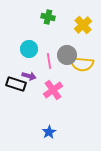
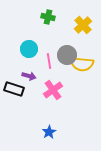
black rectangle: moved 2 px left, 5 px down
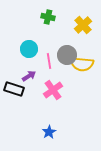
purple arrow: rotated 48 degrees counterclockwise
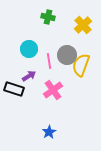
yellow semicircle: moved 1 px left, 1 px down; rotated 105 degrees clockwise
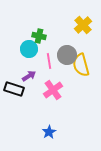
green cross: moved 9 px left, 19 px down
yellow semicircle: rotated 35 degrees counterclockwise
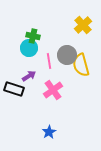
green cross: moved 6 px left
cyan circle: moved 1 px up
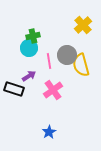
green cross: rotated 24 degrees counterclockwise
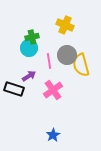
yellow cross: moved 18 px left; rotated 24 degrees counterclockwise
green cross: moved 1 px left, 1 px down
blue star: moved 4 px right, 3 px down
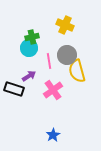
yellow semicircle: moved 4 px left, 6 px down
